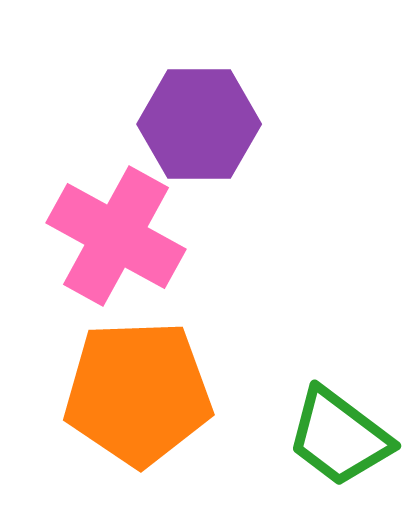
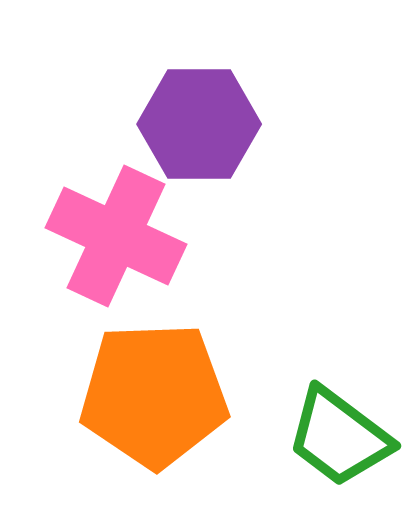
pink cross: rotated 4 degrees counterclockwise
orange pentagon: moved 16 px right, 2 px down
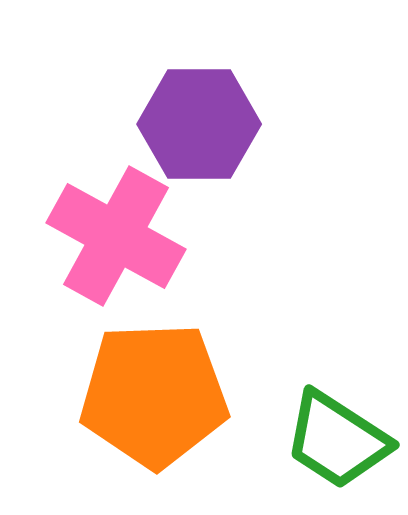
pink cross: rotated 4 degrees clockwise
green trapezoid: moved 2 px left, 3 px down; rotated 4 degrees counterclockwise
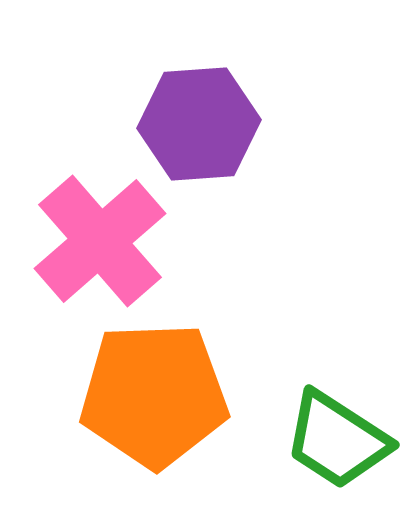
purple hexagon: rotated 4 degrees counterclockwise
pink cross: moved 16 px left, 5 px down; rotated 20 degrees clockwise
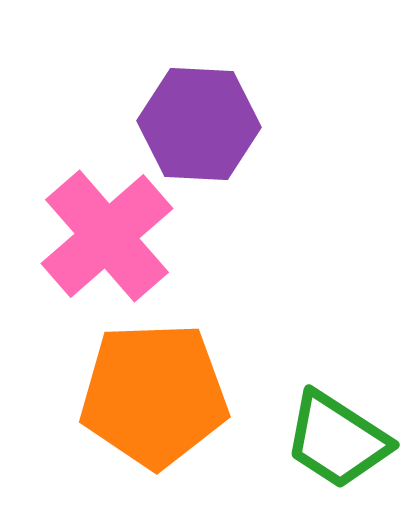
purple hexagon: rotated 7 degrees clockwise
pink cross: moved 7 px right, 5 px up
